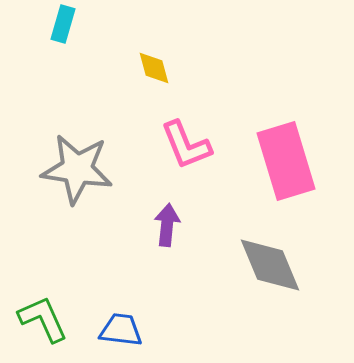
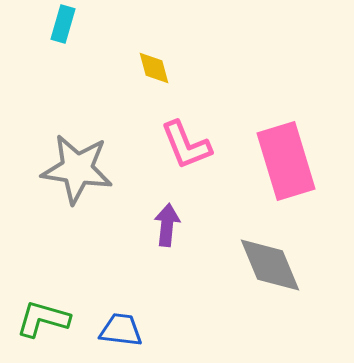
green L-shape: rotated 50 degrees counterclockwise
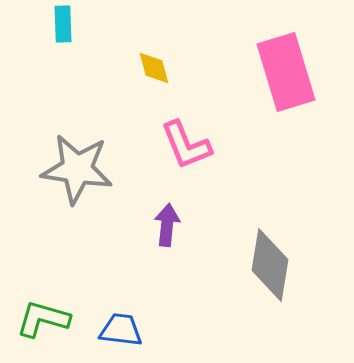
cyan rectangle: rotated 18 degrees counterclockwise
pink rectangle: moved 89 px up
gray diamond: rotated 32 degrees clockwise
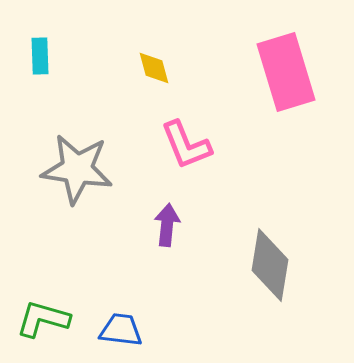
cyan rectangle: moved 23 px left, 32 px down
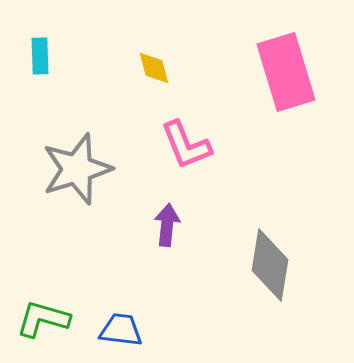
gray star: rotated 26 degrees counterclockwise
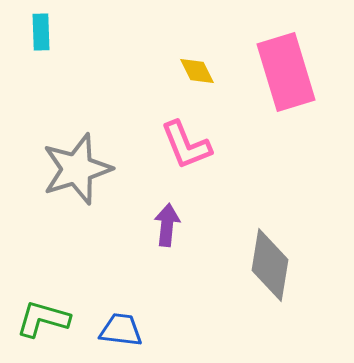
cyan rectangle: moved 1 px right, 24 px up
yellow diamond: moved 43 px right, 3 px down; rotated 12 degrees counterclockwise
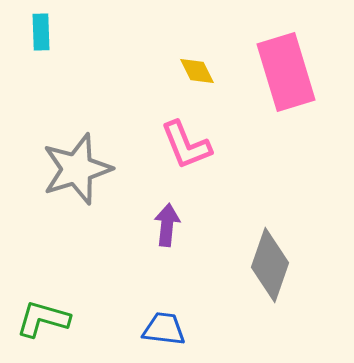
gray diamond: rotated 10 degrees clockwise
blue trapezoid: moved 43 px right, 1 px up
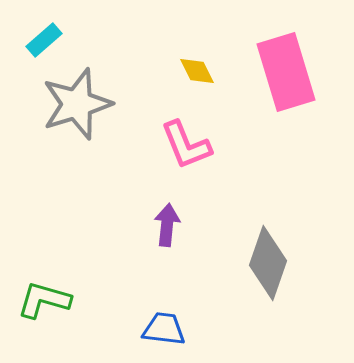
cyan rectangle: moved 3 px right, 8 px down; rotated 51 degrees clockwise
gray star: moved 65 px up
gray diamond: moved 2 px left, 2 px up
green L-shape: moved 1 px right, 19 px up
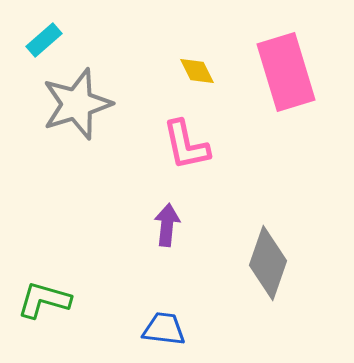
pink L-shape: rotated 10 degrees clockwise
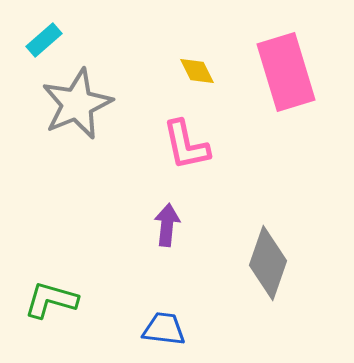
gray star: rotated 6 degrees counterclockwise
green L-shape: moved 7 px right
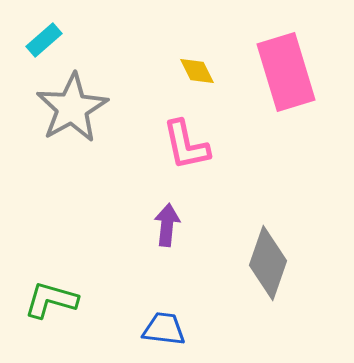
gray star: moved 5 px left, 4 px down; rotated 6 degrees counterclockwise
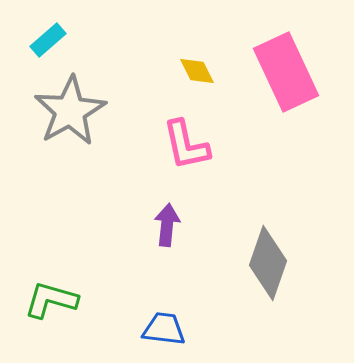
cyan rectangle: moved 4 px right
pink rectangle: rotated 8 degrees counterclockwise
gray star: moved 2 px left, 3 px down
